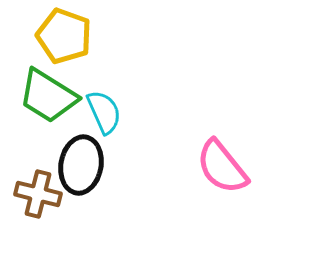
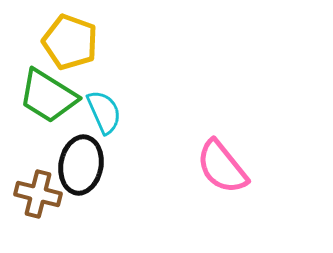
yellow pentagon: moved 6 px right, 6 px down
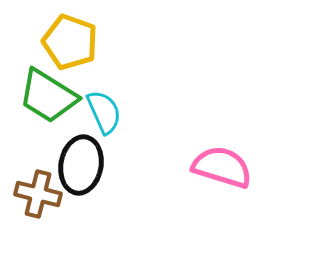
pink semicircle: rotated 146 degrees clockwise
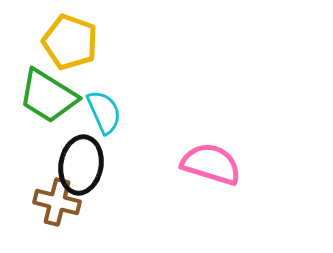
pink semicircle: moved 11 px left, 3 px up
brown cross: moved 19 px right, 8 px down
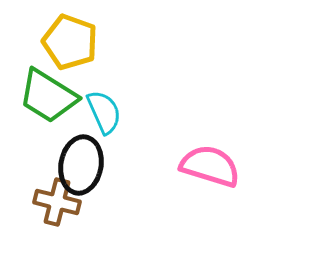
pink semicircle: moved 1 px left, 2 px down
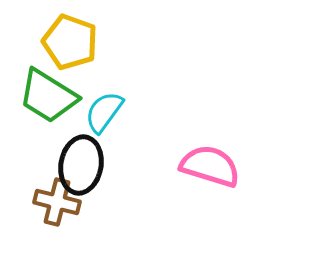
cyan semicircle: rotated 120 degrees counterclockwise
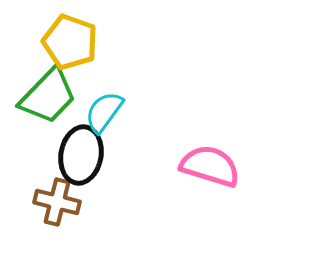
green trapezoid: rotated 78 degrees counterclockwise
black ellipse: moved 10 px up
